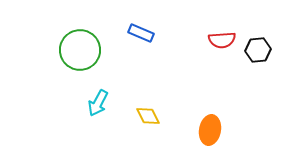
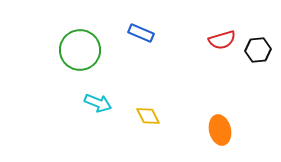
red semicircle: rotated 12 degrees counterclockwise
cyan arrow: rotated 96 degrees counterclockwise
orange ellipse: moved 10 px right; rotated 24 degrees counterclockwise
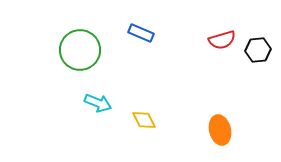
yellow diamond: moved 4 px left, 4 px down
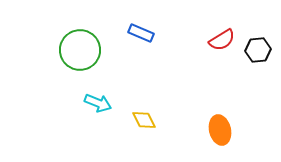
red semicircle: rotated 16 degrees counterclockwise
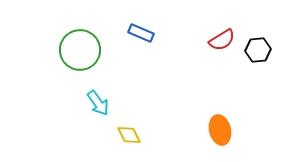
cyan arrow: rotated 32 degrees clockwise
yellow diamond: moved 15 px left, 15 px down
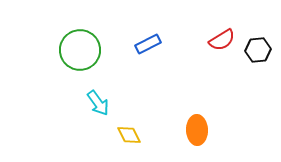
blue rectangle: moved 7 px right, 11 px down; rotated 50 degrees counterclockwise
orange ellipse: moved 23 px left; rotated 12 degrees clockwise
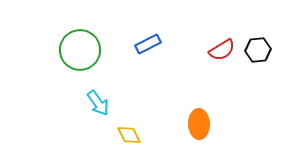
red semicircle: moved 10 px down
orange ellipse: moved 2 px right, 6 px up
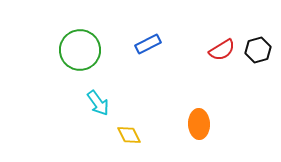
black hexagon: rotated 10 degrees counterclockwise
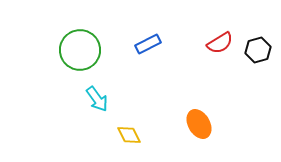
red semicircle: moved 2 px left, 7 px up
cyan arrow: moved 1 px left, 4 px up
orange ellipse: rotated 28 degrees counterclockwise
